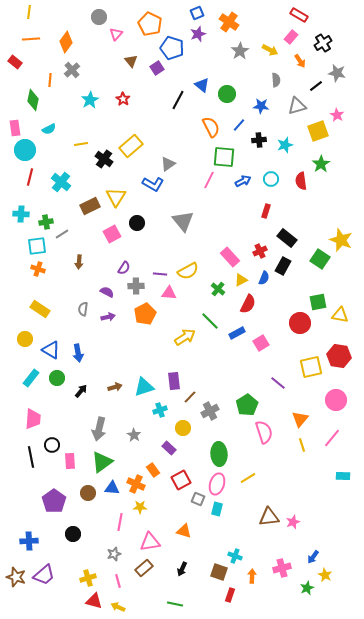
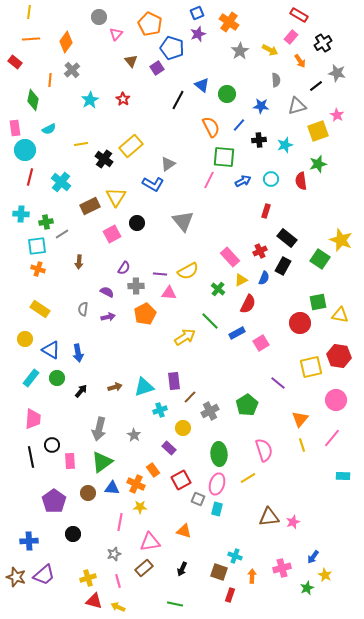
green star at (321, 164): moved 3 px left; rotated 18 degrees clockwise
pink semicircle at (264, 432): moved 18 px down
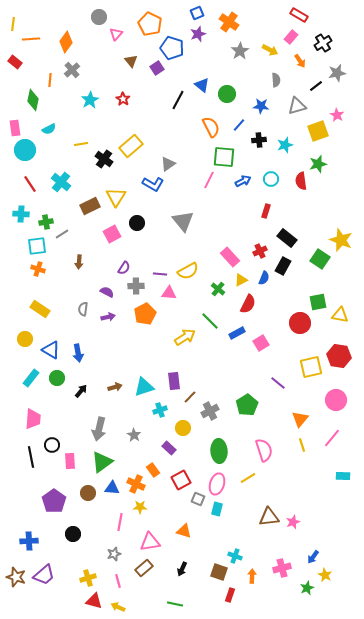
yellow line at (29, 12): moved 16 px left, 12 px down
gray star at (337, 73): rotated 24 degrees counterclockwise
red line at (30, 177): moved 7 px down; rotated 48 degrees counterclockwise
green ellipse at (219, 454): moved 3 px up
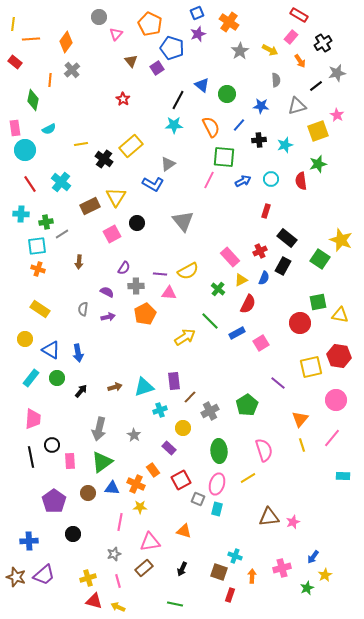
cyan star at (90, 100): moved 84 px right, 25 px down; rotated 30 degrees clockwise
yellow star at (325, 575): rotated 16 degrees clockwise
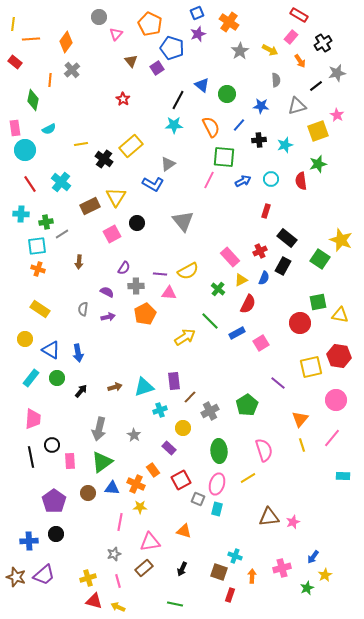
black circle at (73, 534): moved 17 px left
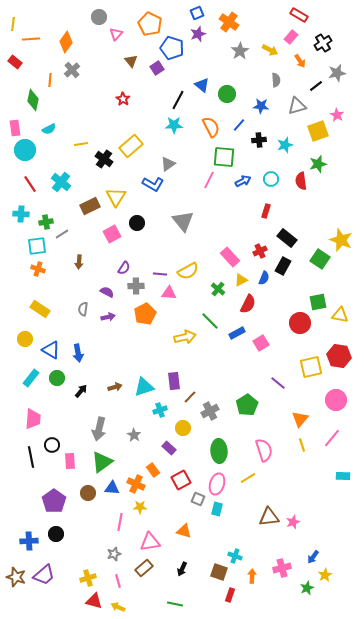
yellow arrow at (185, 337): rotated 20 degrees clockwise
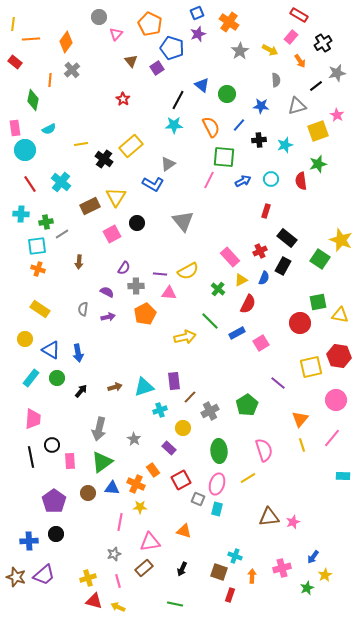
gray star at (134, 435): moved 4 px down
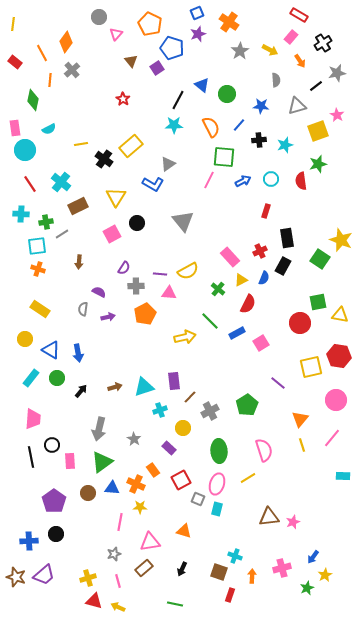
orange line at (31, 39): moved 11 px right, 14 px down; rotated 66 degrees clockwise
brown rectangle at (90, 206): moved 12 px left
black rectangle at (287, 238): rotated 42 degrees clockwise
purple semicircle at (107, 292): moved 8 px left
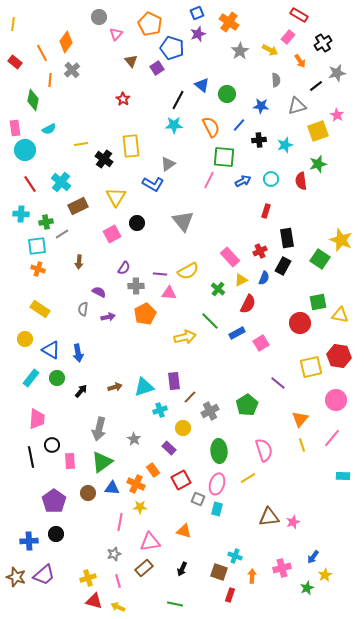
pink rectangle at (291, 37): moved 3 px left
yellow rectangle at (131, 146): rotated 55 degrees counterclockwise
pink trapezoid at (33, 419): moved 4 px right
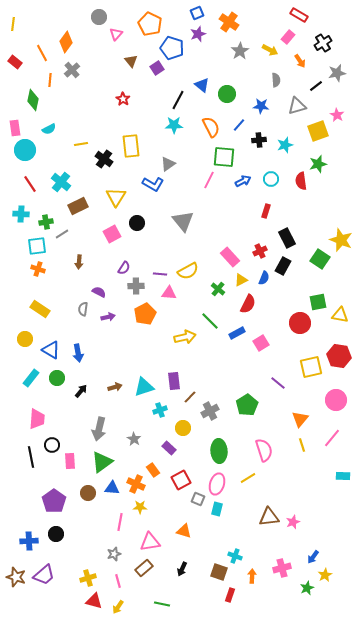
black rectangle at (287, 238): rotated 18 degrees counterclockwise
green line at (175, 604): moved 13 px left
yellow arrow at (118, 607): rotated 80 degrees counterclockwise
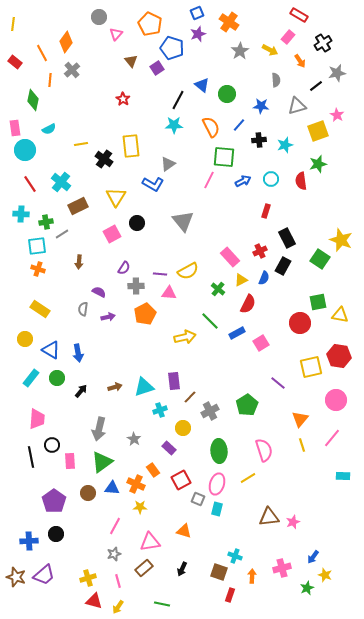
pink line at (120, 522): moved 5 px left, 4 px down; rotated 18 degrees clockwise
yellow star at (325, 575): rotated 24 degrees counterclockwise
